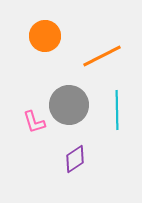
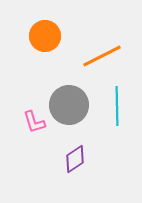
cyan line: moved 4 px up
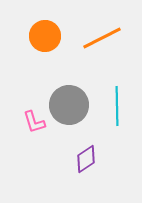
orange line: moved 18 px up
purple diamond: moved 11 px right
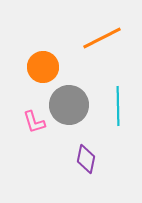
orange circle: moved 2 px left, 31 px down
cyan line: moved 1 px right
purple diamond: rotated 44 degrees counterclockwise
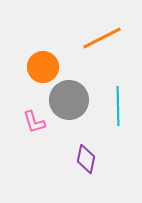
gray circle: moved 5 px up
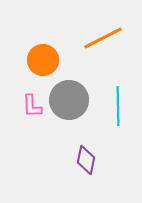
orange line: moved 1 px right
orange circle: moved 7 px up
pink L-shape: moved 2 px left, 16 px up; rotated 15 degrees clockwise
purple diamond: moved 1 px down
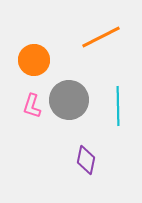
orange line: moved 2 px left, 1 px up
orange circle: moved 9 px left
pink L-shape: rotated 20 degrees clockwise
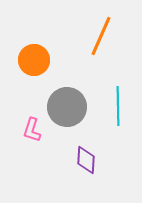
orange line: moved 1 px up; rotated 39 degrees counterclockwise
gray circle: moved 2 px left, 7 px down
pink L-shape: moved 24 px down
purple diamond: rotated 8 degrees counterclockwise
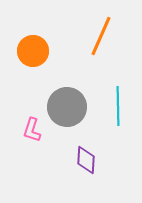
orange circle: moved 1 px left, 9 px up
